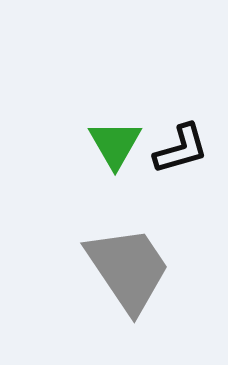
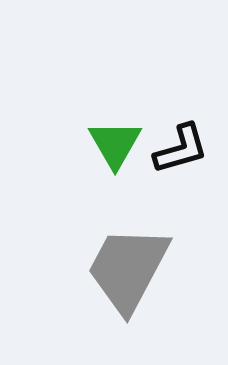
gray trapezoid: rotated 118 degrees counterclockwise
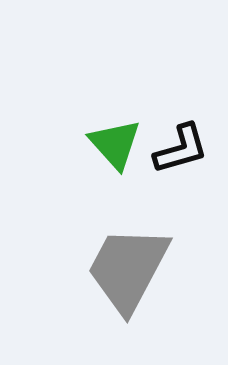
green triangle: rotated 12 degrees counterclockwise
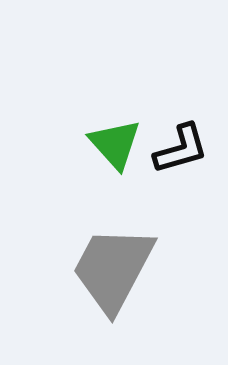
gray trapezoid: moved 15 px left
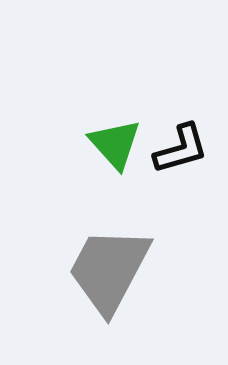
gray trapezoid: moved 4 px left, 1 px down
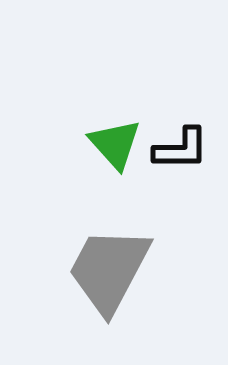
black L-shape: rotated 16 degrees clockwise
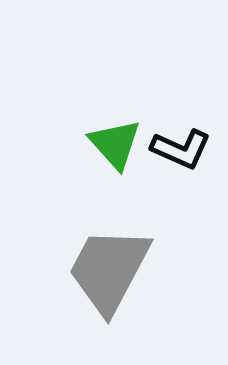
black L-shape: rotated 24 degrees clockwise
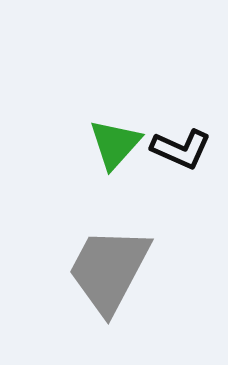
green triangle: rotated 24 degrees clockwise
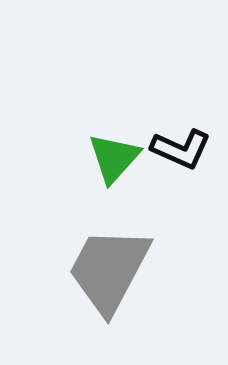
green triangle: moved 1 px left, 14 px down
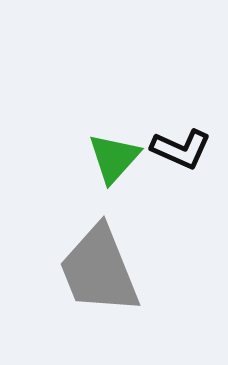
gray trapezoid: moved 10 px left; rotated 50 degrees counterclockwise
